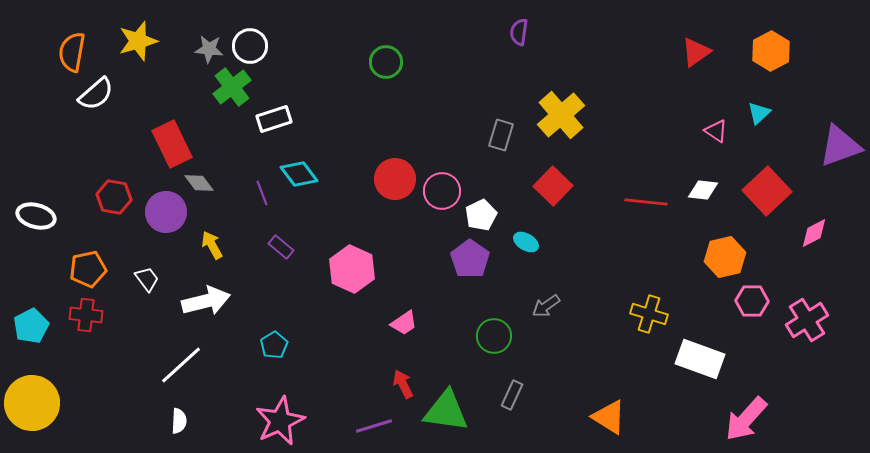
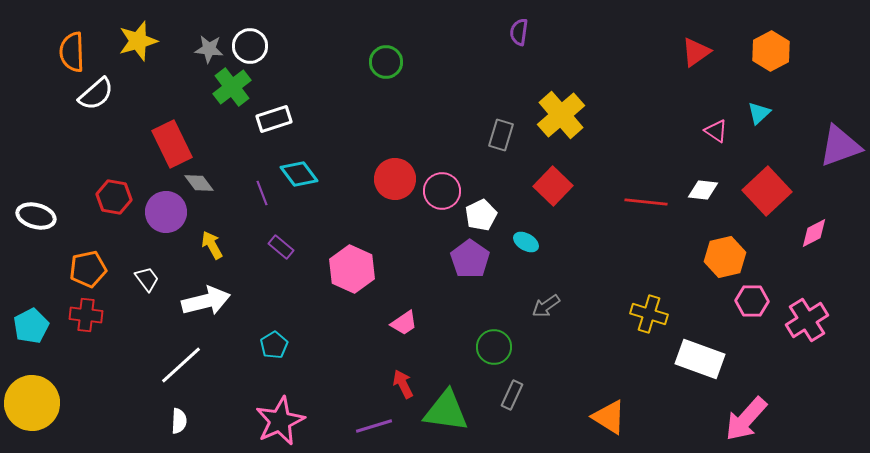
orange semicircle at (72, 52): rotated 12 degrees counterclockwise
green circle at (494, 336): moved 11 px down
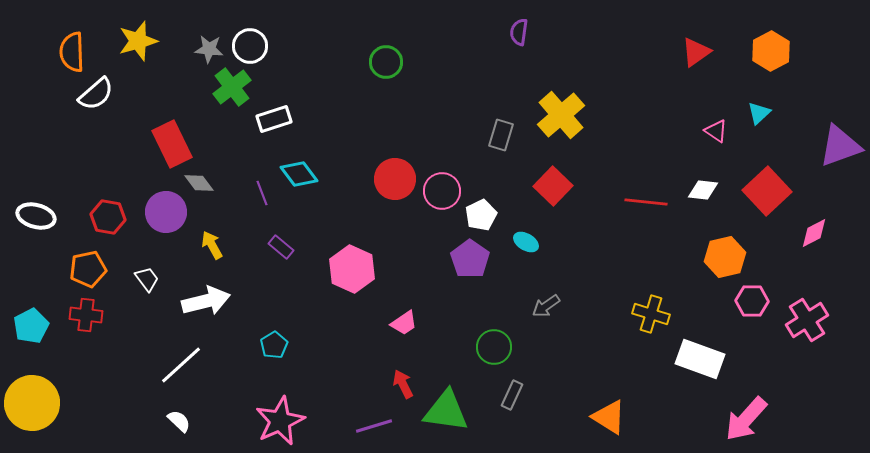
red hexagon at (114, 197): moved 6 px left, 20 px down
yellow cross at (649, 314): moved 2 px right
white semicircle at (179, 421): rotated 50 degrees counterclockwise
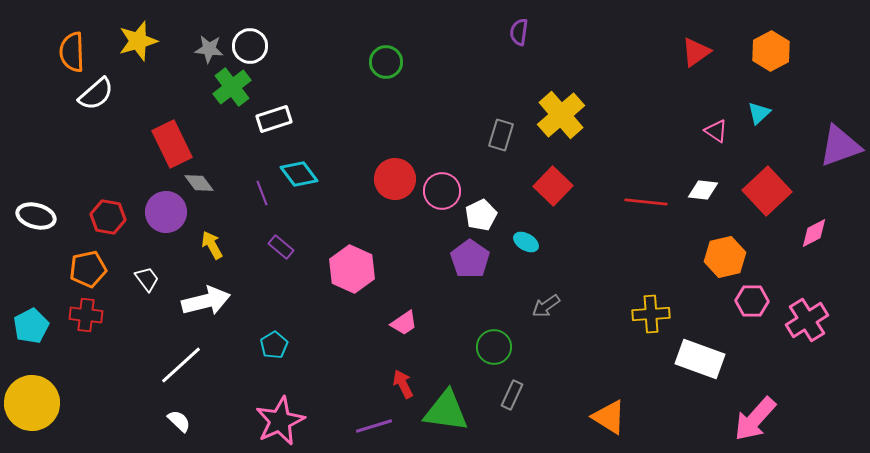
yellow cross at (651, 314): rotated 21 degrees counterclockwise
pink arrow at (746, 419): moved 9 px right
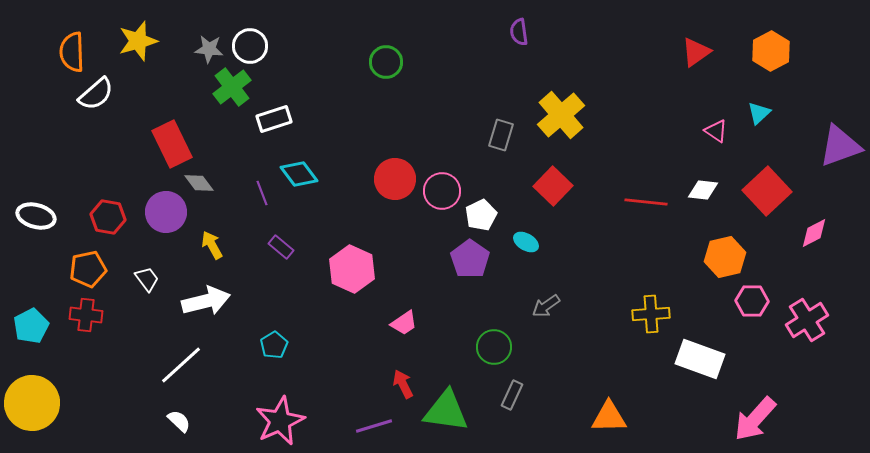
purple semicircle at (519, 32): rotated 16 degrees counterclockwise
orange triangle at (609, 417): rotated 33 degrees counterclockwise
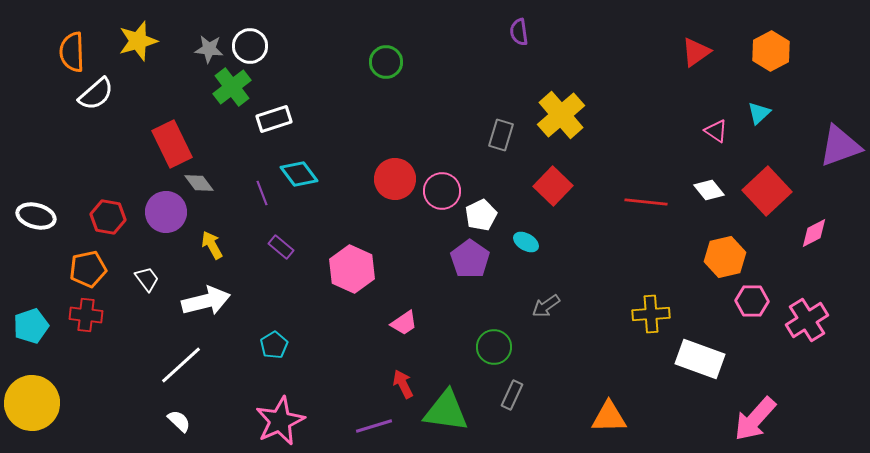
white diamond at (703, 190): moved 6 px right; rotated 44 degrees clockwise
cyan pentagon at (31, 326): rotated 8 degrees clockwise
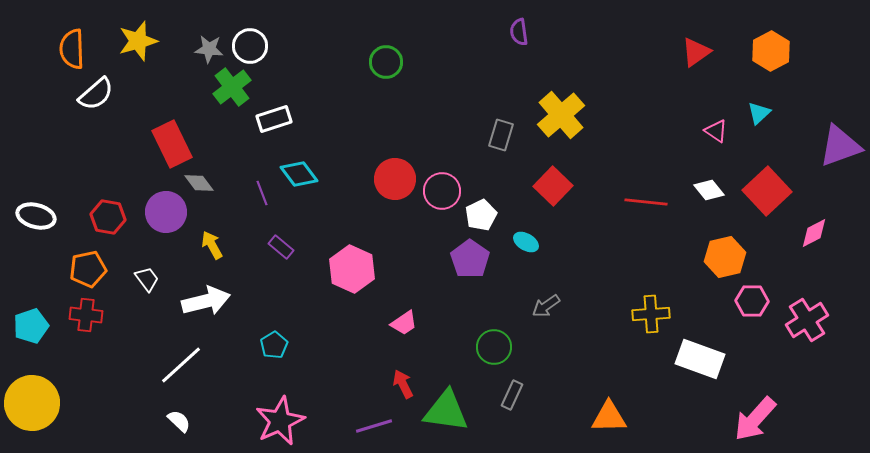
orange semicircle at (72, 52): moved 3 px up
